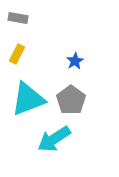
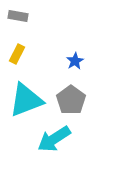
gray rectangle: moved 2 px up
cyan triangle: moved 2 px left, 1 px down
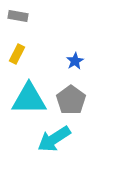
cyan triangle: moved 3 px right, 1 px up; rotated 21 degrees clockwise
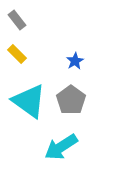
gray rectangle: moved 1 px left, 4 px down; rotated 42 degrees clockwise
yellow rectangle: rotated 72 degrees counterclockwise
cyan triangle: moved 2 px down; rotated 36 degrees clockwise
cyan arrow: moved 7 px right, 8 px down
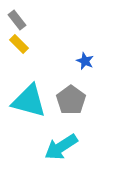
yellow rectangle: moved 2 px right, 10 px up
blue star: moved 10 px right; rotated 18 degrees counterclockwise
cyan triangle: rotated 21 degrees counterclockwise
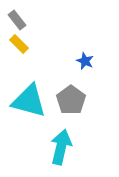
cyan arrow: rotated 136 degrees clockwise
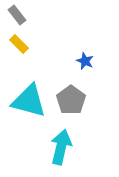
gray rectangle: moved 5 px up
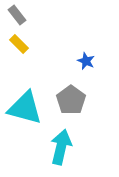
blue star: moved 1 px right
cyan triangle: moved 4 px left, 7 px down
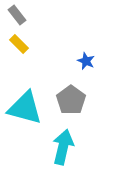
cyan arrow: moved 2 px right
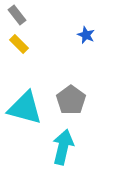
blue star: moved 26 px up
